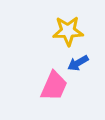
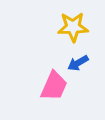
yellow star: moved 5 px right, 4 px up
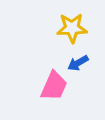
yellow star: moved 1 px left, 1 px down
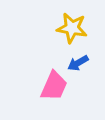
yellow star: rotated 12 degrees clockwise
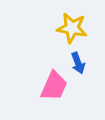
blue arrow: rotated 80 degrees counterclockwise
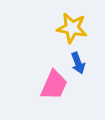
pink trapezoid: moved 1 px up
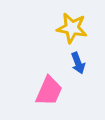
pink trapezoid: moved 5 px left, 6 px down
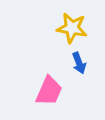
blue arrow: moved 1 px right
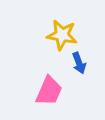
yellow star: moved 10 px left, 7 px down
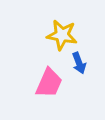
pink trapezoid: moved 8 px up
